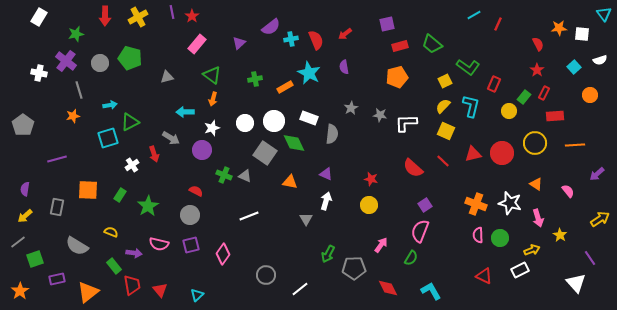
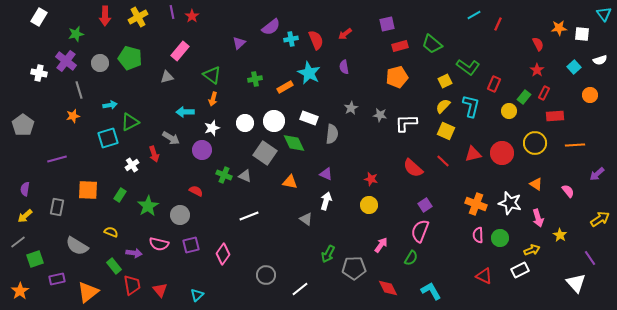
pink rectangle at (197, 44): moved 17 px left, 7 px down
gray circle at (190, 215): moved 10 px left
gray triangle at (306, 219): rotated 24 degrees counterclockwise
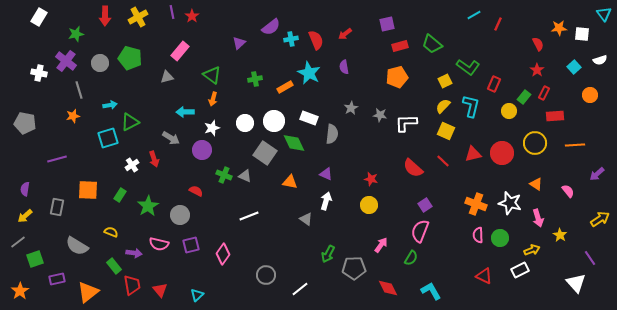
gray pentagon at (23, 125): moved 2 px right, 2 px up; rotated 25 degrees counterclockwise
red arrow at (154, 154): moved 5 px down
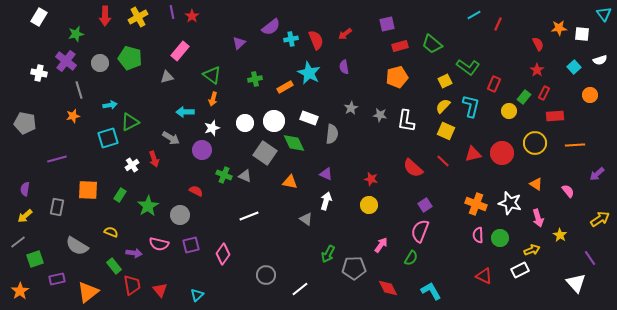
white L-shape at (406, 123): moved 2 px up; rotated 80 degrees counterclockwise
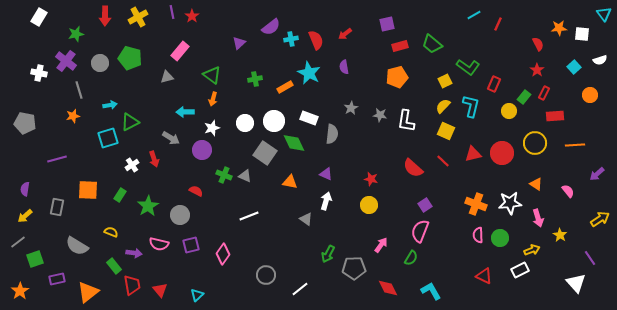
white star at (510, 203): rotated 20 degrees counterclockwise
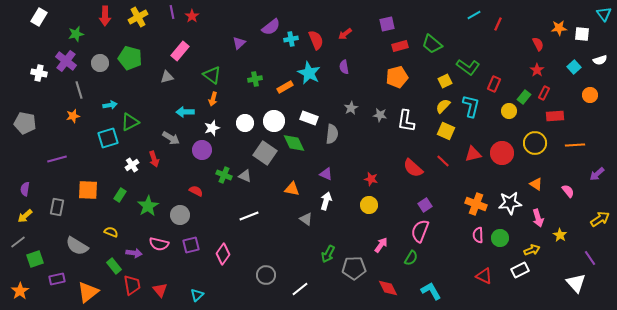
orange triangle at (290, 182): moved 2 px right, 7 px down
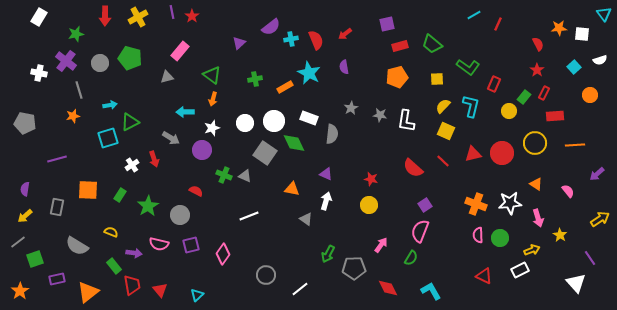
yellow square at (445, 81): moved 8 px left, 2 px up; rotated 24 degrees clockwise
